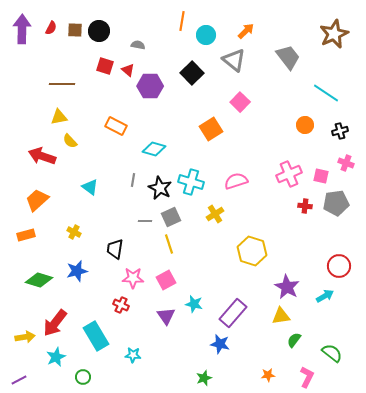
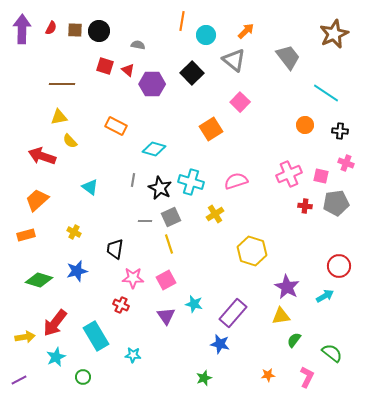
purple hexagon at (150, 86): moved 2 px right, 2 px up
black cross at (340, 131): rotated 21 degrees clockwise
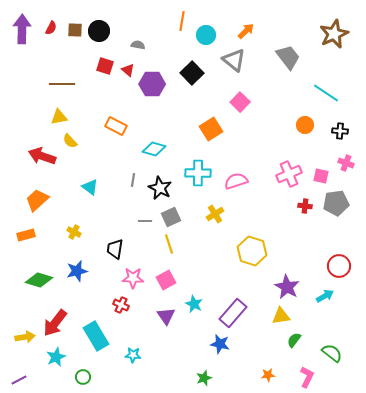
cyan cross at (191, 182): moved 7 px right, 9 px up; rotated 15 degrees counterclockwise
cyan star at (194, 304): rotated 12 degrees clockwise
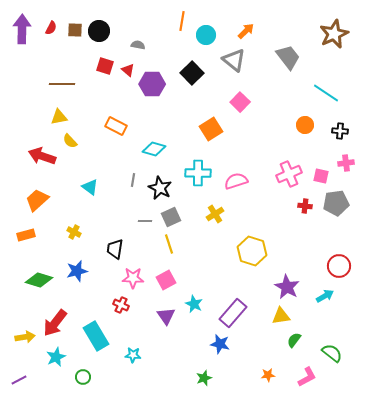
pink cross at (346, 163): rotated 28 degrees counterclockwise
pink L-shape at (307, 377): rotated 35 degrees clockwise
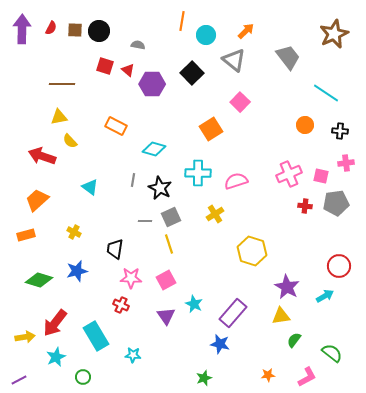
pink star at (133, 278): moved 2 px left
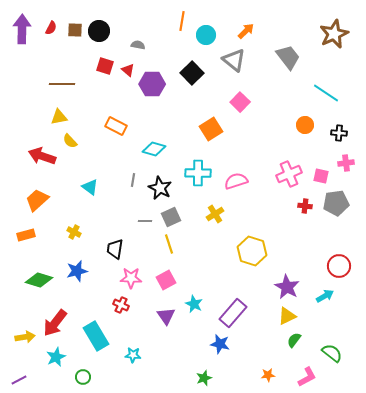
black cross at (340, 131): moved 1 px left, 2 px down
yellow triangle at (281, 316): moved 6 px right; rotated 18 degrees counterclockwise
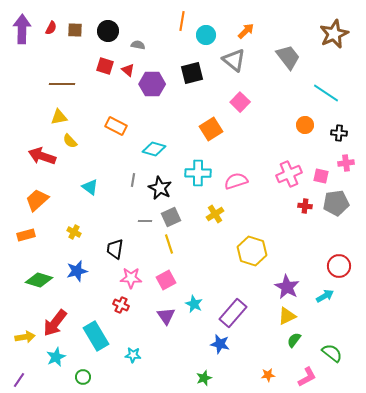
black circle at (99, 31): moved 9 px right
black square at (192, 73): rotated 30 degrees clockwise
purple line at (19, 380): rotated 28 degrees counterclockwise
